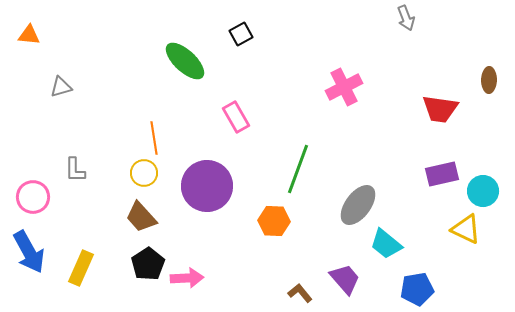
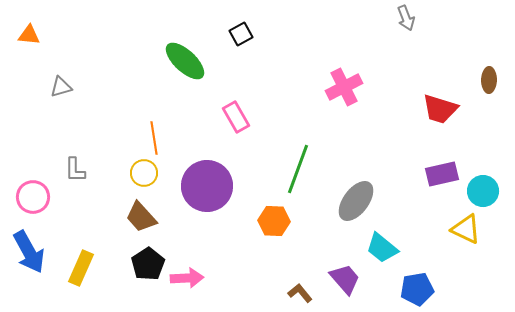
red trapezoid: rotated 9 degrees clockwise
gray ellipse: moved 2 px left, 4 px up
cyan trapezoid: moved 4 px left, 4 px down
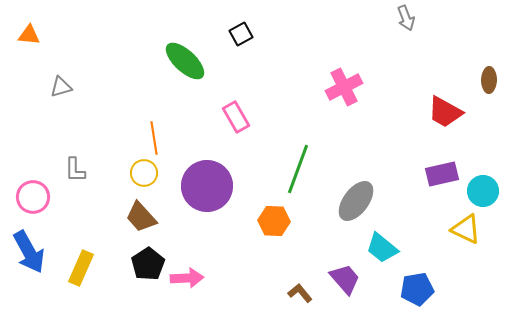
red trapezoid: moved 5 px right, 3 px down; rotated 12 degrees clockwise
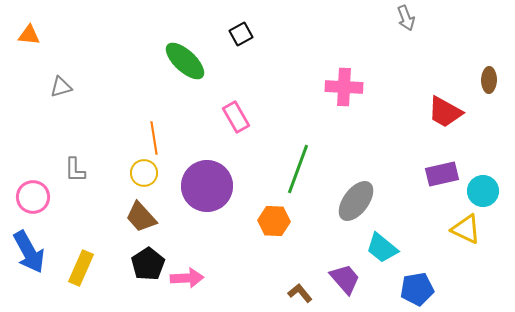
pink cross: rotated 30 degrees clockwise
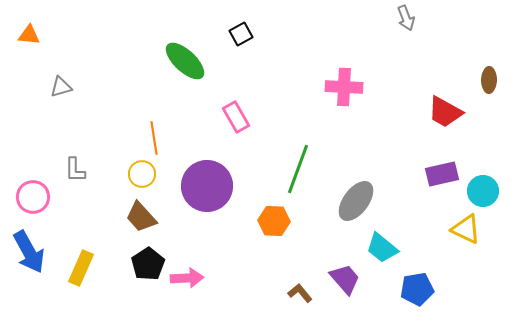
yellow circle: moved 2 px left, 1 px down
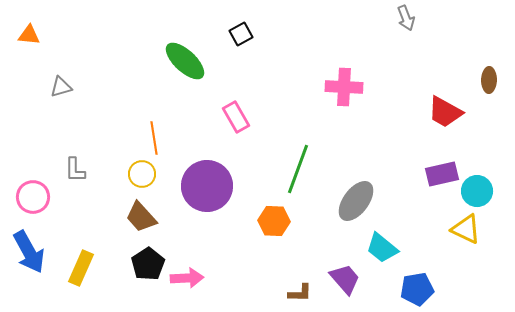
cyan circle: moved 6 px left
brown L-shape: rotated 130 degrees clockwise
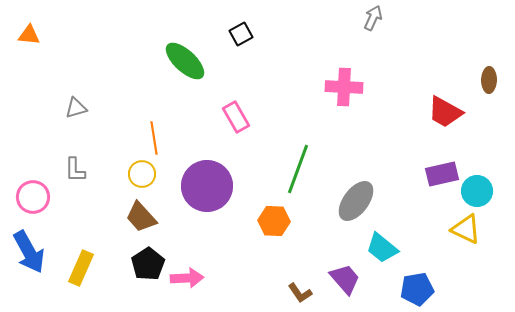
gray arrow: moved 33 px left; rotated 135 degrees counterclockwise
gray triangle: moved 15 px right, 21 px down
brown L-shape: rotated 55 degrees clockwise
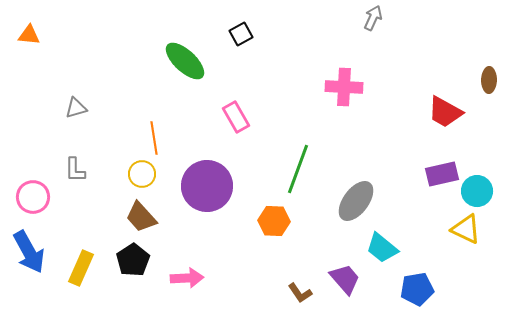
black pentagon: moved 15 px left, 4 px up
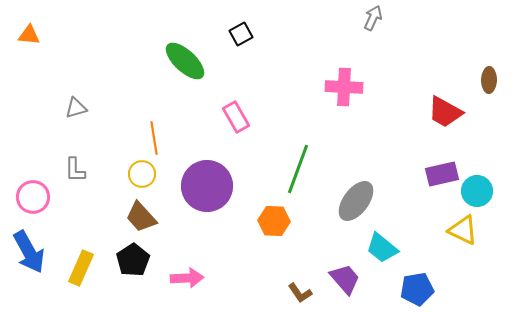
yellow triangle: moved 3 px left, 1 px down
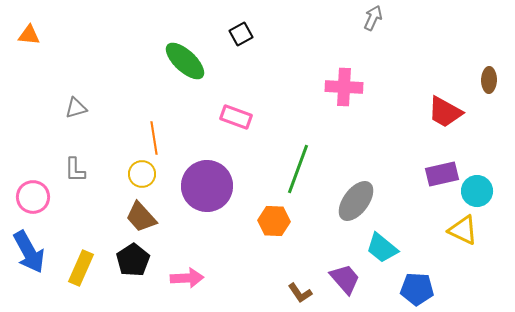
pink rectangle: rotated 40 degrees counterclockwise
blue pentagon: rotated 12 degrees clockwise
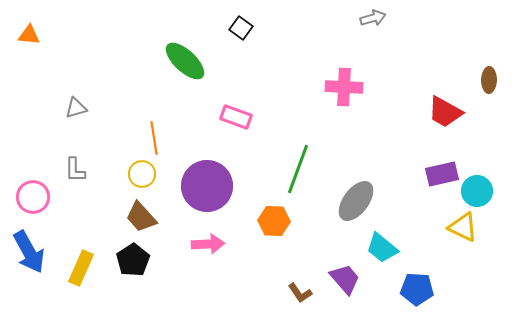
gray arrow: rotated 50 degrees clockwise
black square: moved 6 px up; rotated 25 degrees counterclockwise
yellow triangle: moved 3 px up
pink arrow: moved 21 px right, 34 px up
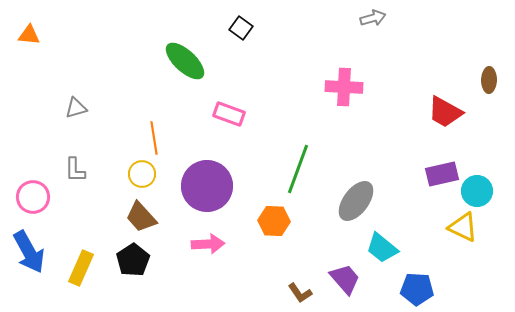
pink rectangle: moved 7 px left, 3 px up
